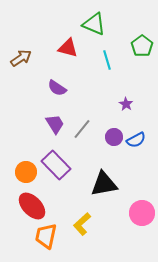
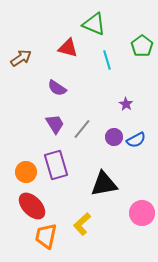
purple rectangle: rotated 28 degrees clockwise
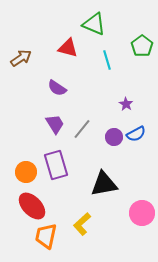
blue semicircle: moved 6 px up
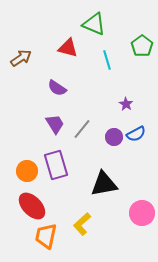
orange circle: moved 1 px right, 1 px up
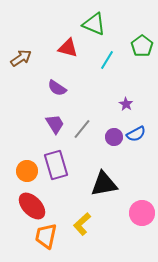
cyan line: rotated 48 degrees clockwise
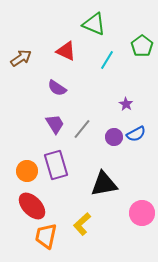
red triangle: moved 2 px left, 3 px down; rotated 10 degrees clockwise
